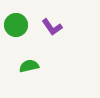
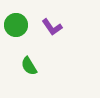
green semicircle: rotated 108 degrees counterclockwise
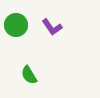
green semicircle: moved 9 px down
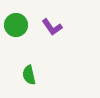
green semicircle: rotated 18 degrees clockwise
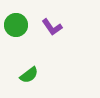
green semicircle: rotated 114 degrees counterclockwise
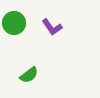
green circle: moved 2 px left, 2 px up
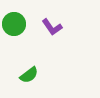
green circle: moved 1 px down
